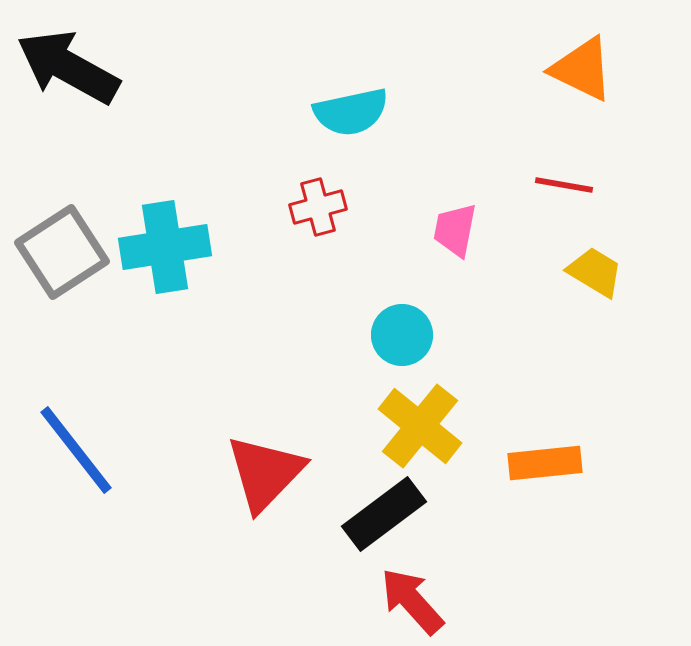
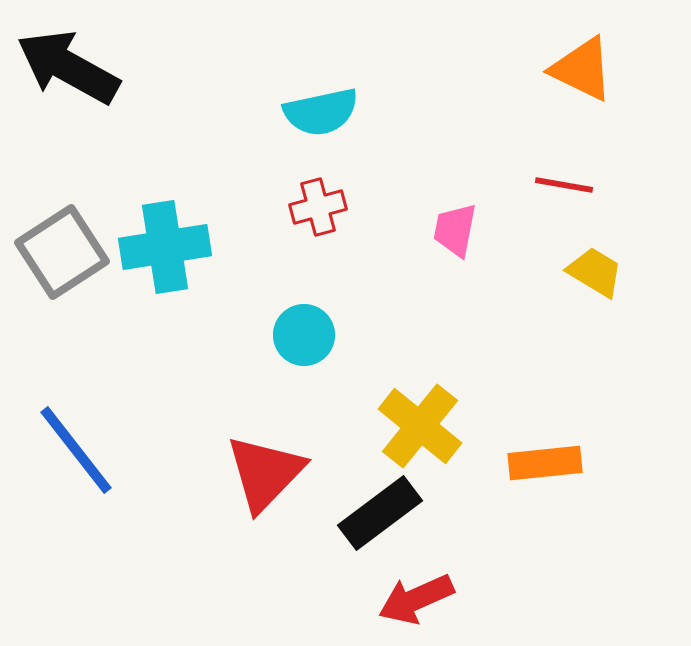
cyan semicircle: moved 30 px left
cyan circle: moved 98 px left
black rectangle: moved 4 px left, 1 px up
red arrow: moved 4 px right, 2 px up; rotated 72 degrees counterclockwise
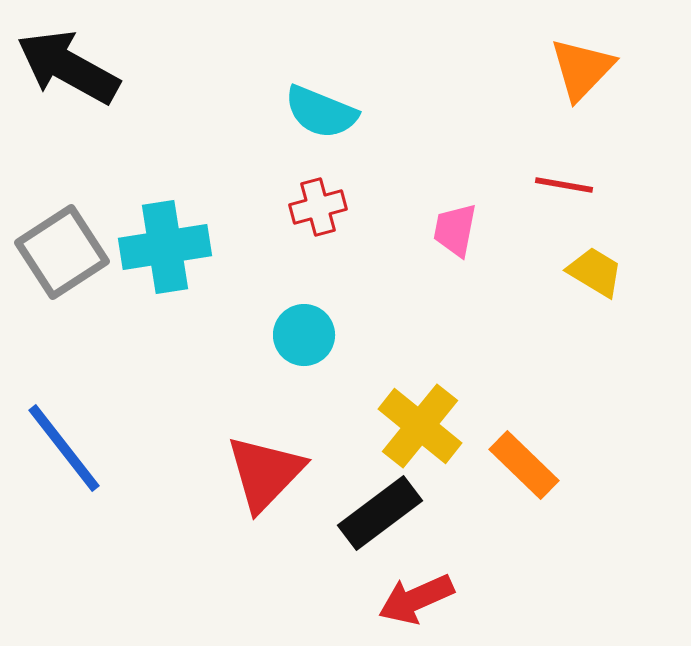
orange triangle: rotated 48 degrees clockwise
cyan semicircle: rotated 34 degrees clockwise
blue line: moved 12 px left, 2 px up
orange rectangle: moved 21 px left, 2 px down; rotated 50 degrees clockwise
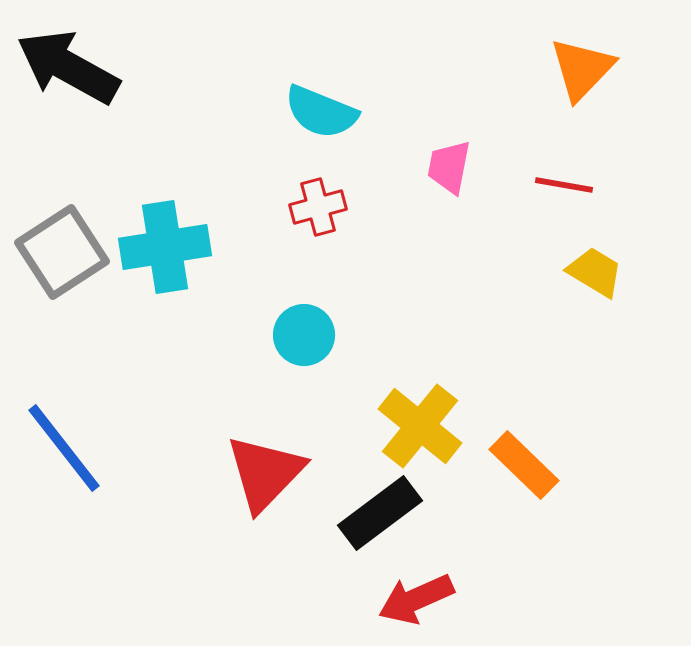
pink trapezoid: moved 6 px left, 63 px up
